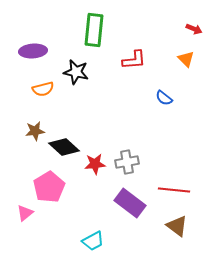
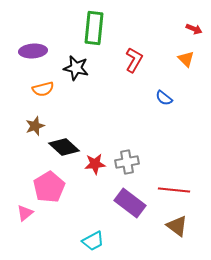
green rectangle: moved 2 px up
red L-shape: rotated 55 degrees counterclockwise
black star: moved 4 px up
brown star: moved 5 px up; rotated 12 degrees counterclockwise
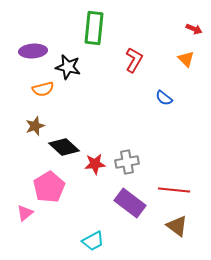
black star: moved 8 px left, 1 px up
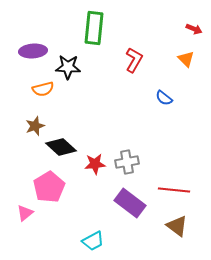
black star: rotated 10 degrees counterclockwise
black diamond: moved 3 px left
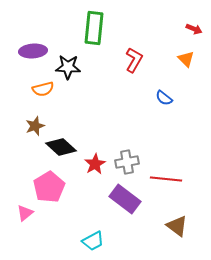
red star: rotated 25 degrees counterclockwise
red line: moved 8 px left, 11 px up
purple rectangle: moved 5 px left, 4 px up
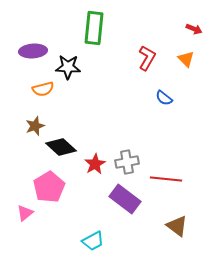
red L-shape: moved 13 px right, 2 px up
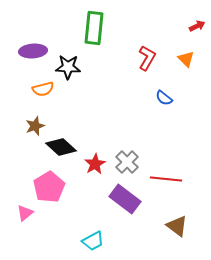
red arrow: moved 3 px right, 3 px up; rotated 49 degrees counterclockwise
gray cross: rotated 35 degrees counterclockwise
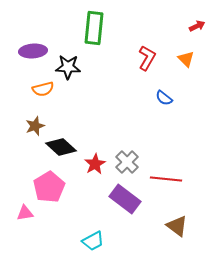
pink triangle: rotated 30 degrees clockwise
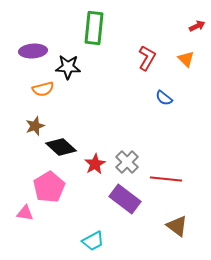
pink triangle: rotated 18 degrees clockwise
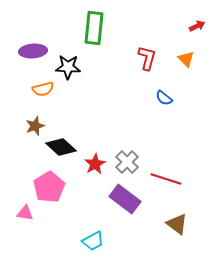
red L-shape: rotated 15 degrees counterclockwise
red line: rotated 12 degrees clockwise
brown triangle: moved 2 px up
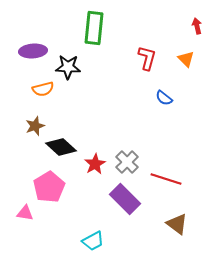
red arrow: rotated 77 degrees counterclockwise
purple rectangle: rotated 8 degrees clockwise
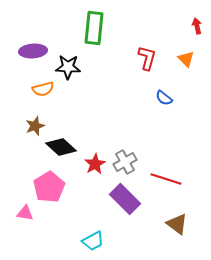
gray cross: moved 2 px left; rotated 15 degrees clockwise
